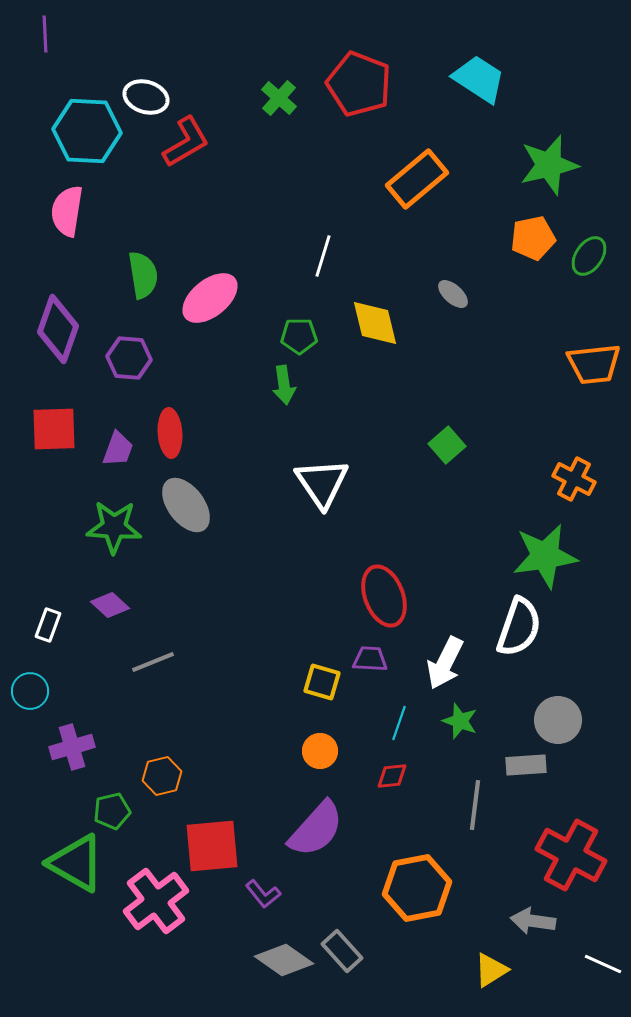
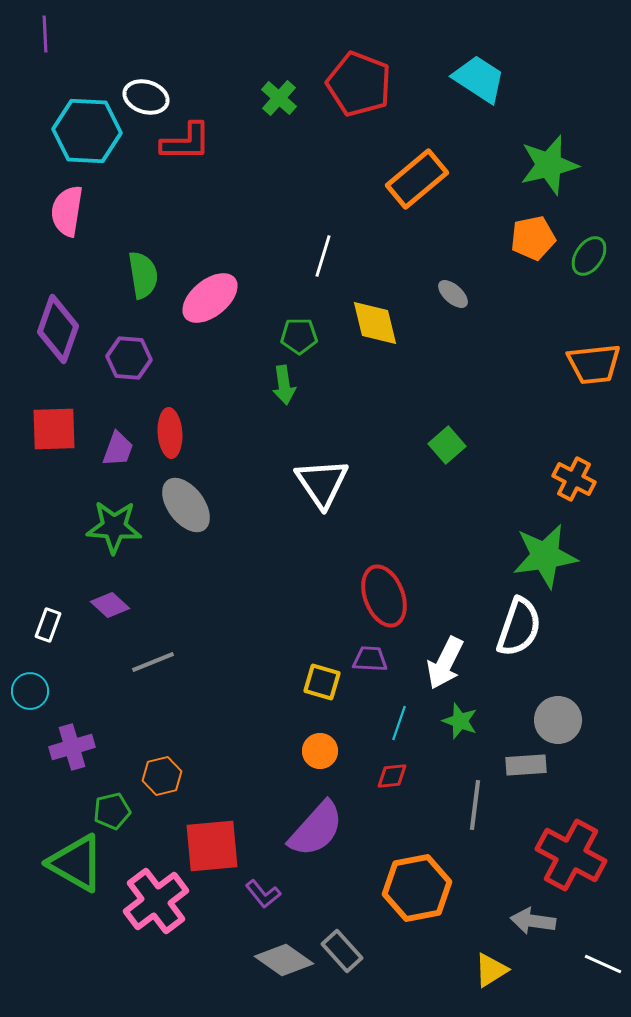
red L-shape at (186, 142): rotated 30 degrees clockwise
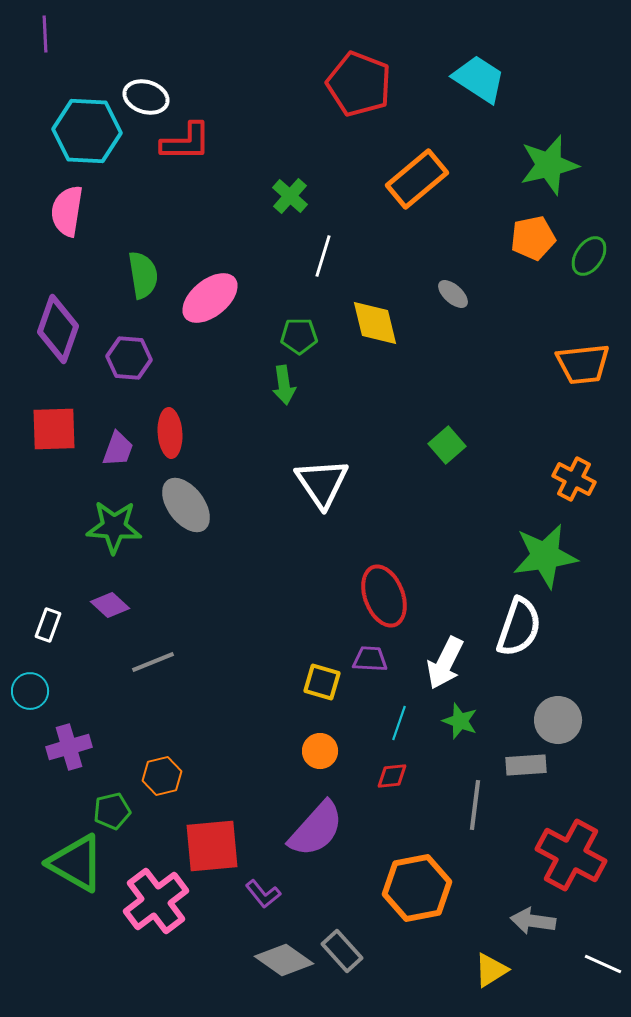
green cross at (279, 98): moved 11 px right, 98 px down
orange trapezoid at (594, 364): moved 11 px left
purple cross at (72, 747): moved 3 px left
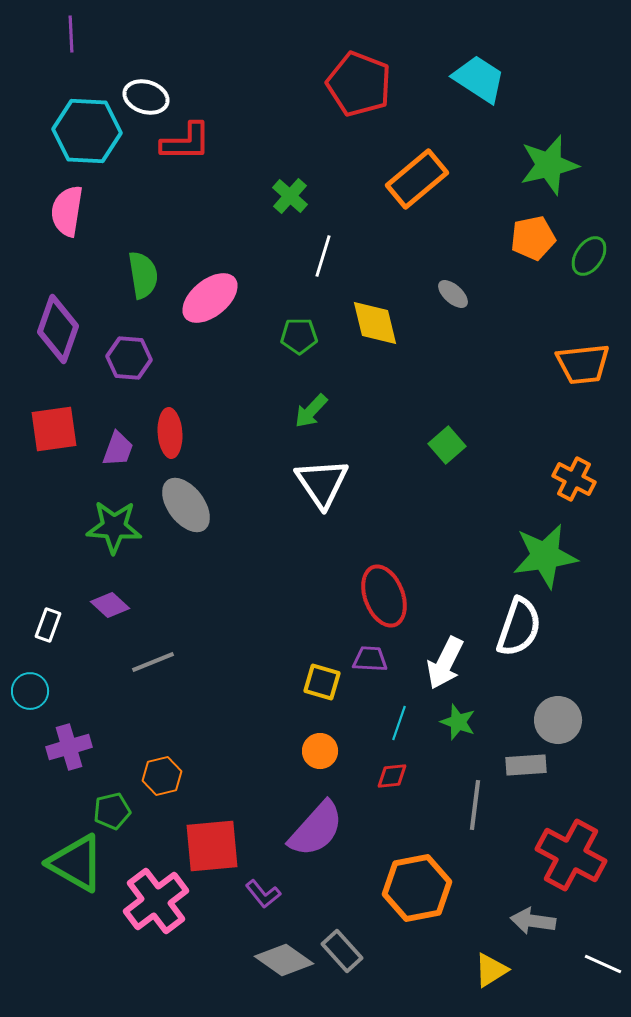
purple line at (45, 34): moved 26 px right
green arrow at (284, 385): moved 27 px right, 26 px down; rotated 51 degrees clockwise
red square at (54, 429): rotated 6 degrees counterclockwise
green star at (460, 721): moved 2 px left, 1 px down
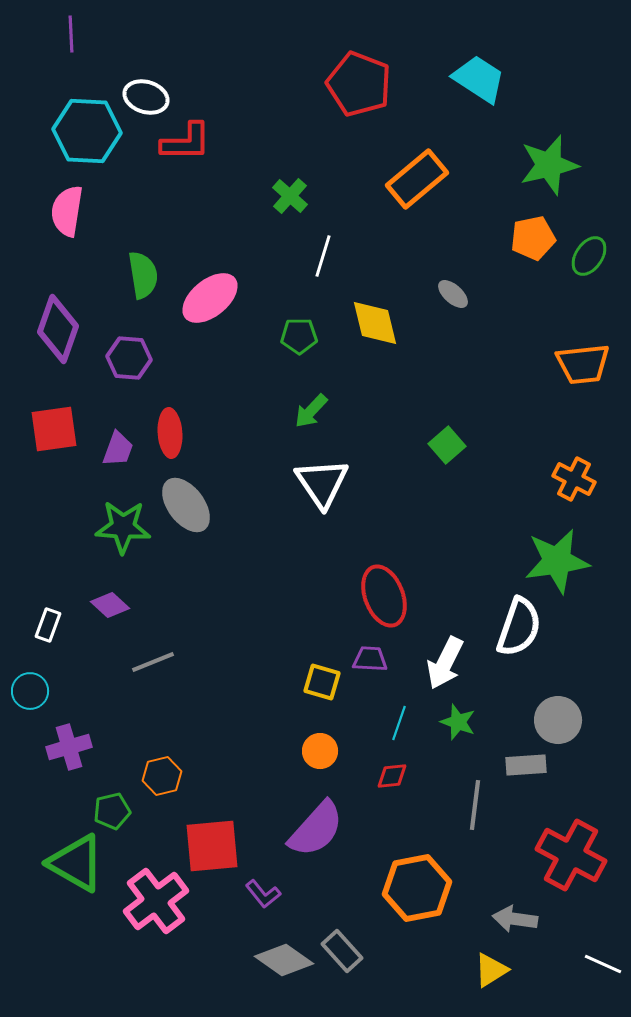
green star at (114, 527): moved 9 px right
green star at (545, 556): moved 12 px right, 5 px down
gray arrow at (533, 921): moved 18 px left, 2 px up
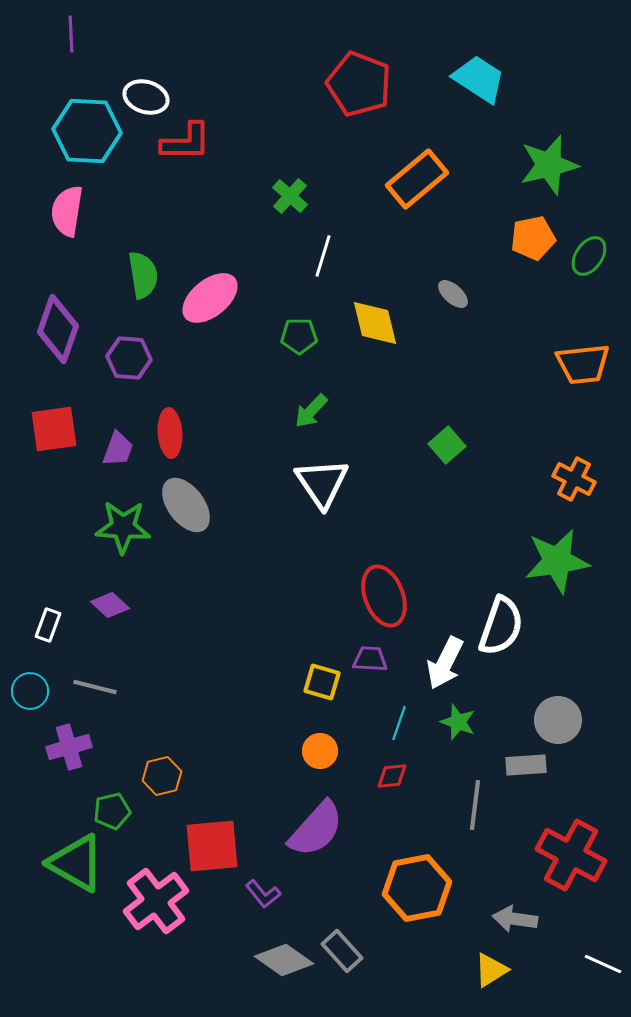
white semicircle at (519, 627): moved 18 px left, 1 px up
gray line at (153, 662): moved 58 px left, 25 px down; rotated 36 degrees clockwise
